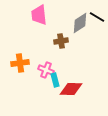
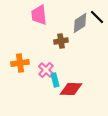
black line: rotated 14 degrees clockwise
pink cross: rotated 21 degrees clockwise
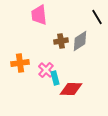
black line: rotated 14 degrees clockwise
gray diamond: moved 18 px down
cyan rectangle: moved 2 px up
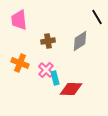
pink trapezoid: moved 20 px left, 5 px down
brown cross: moved 13 px left
orange cross: rotated 30 degrees clockwise
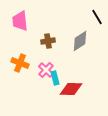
pink trapezoid: moved 1 px right, 1 px down
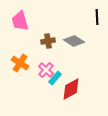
black line: rotated 28 degrees clockwise
pink trapezoid: rotated 10 degrees counterclockwise
gray diamond: moved 6 px left; rotated 65 degrees clockwise
orange cross: rotated 12 degrees clockwise
cyan rectangle: rotated 56 degrees clockwise
red diamond: rotated 30 degrees counterclockwise
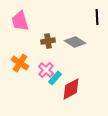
gray diamond: moved 1 px right, 1 px down
